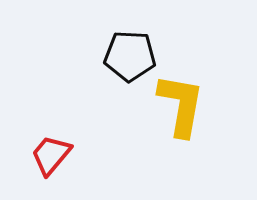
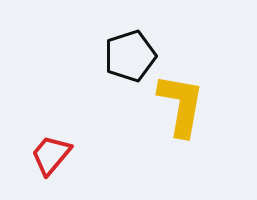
black pentagon: rotated 21 degrees counterclockwise
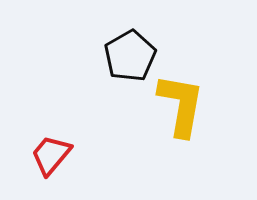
black pentagon: rotated 12 degrees counterclockwise
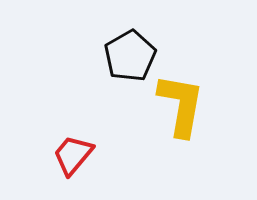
red trapezoid: moved 22 px right
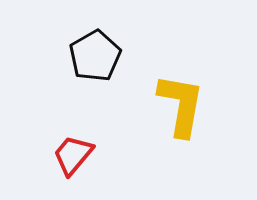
black pentagon: moved 35 px left
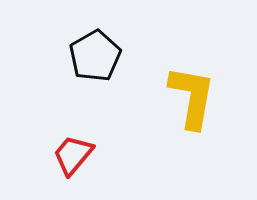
yellow L-shape: moved 11 px right, 8 px up
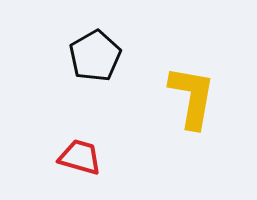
red trapezoid: moved 7 px right, 2 px down; rotated 66 degrees clockwise
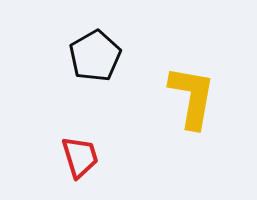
red trapezoid: rotated 57 degrees clockwise
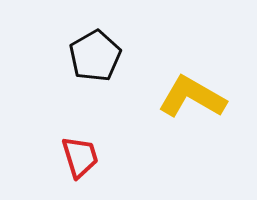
yellow L-shape: rotated 70 degrees counterclockwise
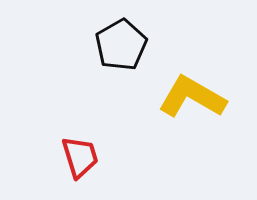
black pentagon: moved 26 px right, 11 px up
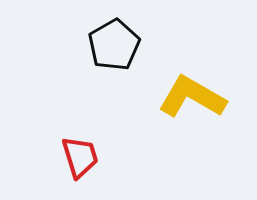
black pentagon: moved 7 px left
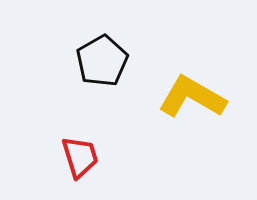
black pentagon: moved 12 px left, 16 px down
